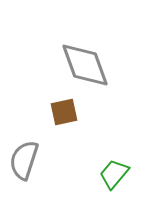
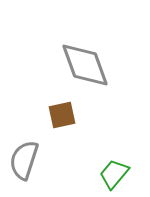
brown square: moved 2 px left, 3 px down
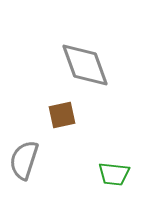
green trapezoid: rotated 124 degrees counterclockwise
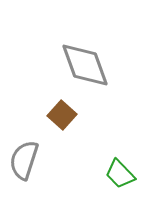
brown square: rotated 36 degrees counterclockwise
green trapezoid: moved 6 px right; rotated 40 degrees clockwise
